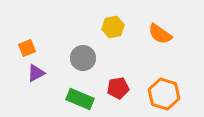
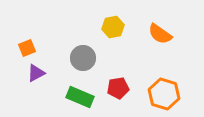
green rectangle: moved 2 px up
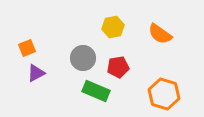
red pentagon: moved 21 px up
green rectangle: moved 16 px right, 6 px up
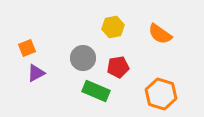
orange hexagon: moved 3 px left
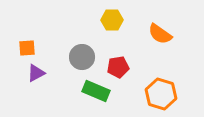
yellow hexagon: moved 1 px left, 7 px up; rotated 10 degrees clockwise
orange square: rotated 18 degrees clockwise
gray circle: moved 1 px left, 1 px up
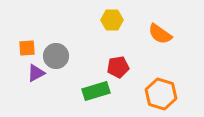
gray circle: moved 26 px left, 1 px up
green rectangle: rotated 40 degrees counterclockwise
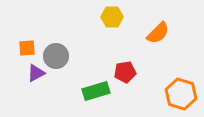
yellow hexagon: moved 3 px up
orange semicircle: moved 2 px left, 1 px up; rotated 80 degrees counterclockwise
red pentagon: moved 7 px right, 5 px down
orange hexagon: moved 20 px right
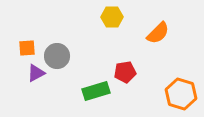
gray circle: moved 1 px right
